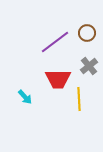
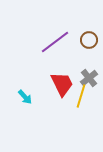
brown circle: moved 2 px right, 7 px down
gray cross: moved 12 px down
red trapezoid: moved 4 px right, 5 px down; rotated 116 degrees counterclockwise
yellow line: moved 2 px right, 3 px up; rotated 20 degrees clockwise
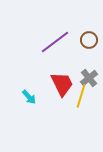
cyan arrow: moved 4 px right
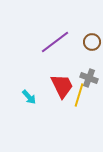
brown circle: moved 3 px right, 2 px down
gray cross: rotated 30 degrees counterclockwise
red trapezoid: moved 2 px down
yellow line: moved 2 px left, 1 px up
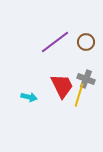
brown circle: moved 6 px left
gray cross: moved 3 px left, 1 px down
cyan arrow: rotated 35 degrees counterclockwise
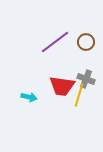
red trapezoid: rotated 124 degrees clockwise
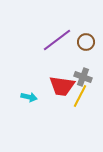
purple line: moved 2 px right, 2 px up
gray cross: moved 3 px left, 2 px up
yellow line: moved 1 px right, 1 px down; rotated 10 degrees clockwise
